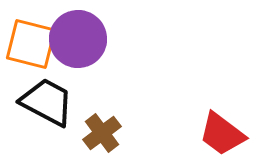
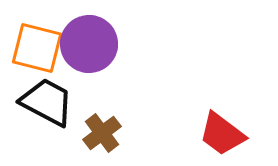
purple circle: moved 11 px right, 5 px down
orange square: moved 6 px right, 4 px down
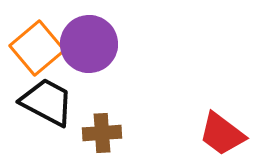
orange square: rotated 36 degrees clockwise
brown cross: rotated 33 degrees clockwise
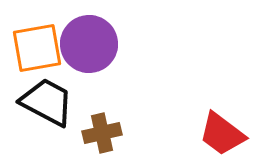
orange square: rotated 30 degrees clockwise
brown cross: rotated 9 degrees counterclockwise
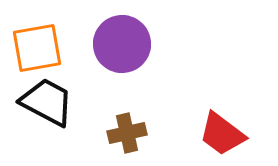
purple circle: moved 33 px right
brown cross: moved 25 px right
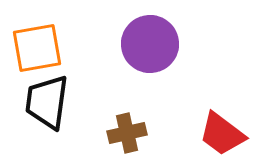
purple circle: moved 28 px right
black trapezoid: rotated 110 degrees counterclockwise
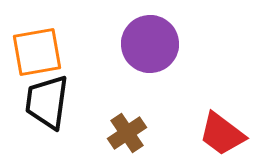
orange square: moved 4 px down
brown cross: rotated 21 degrees counterclockwise
